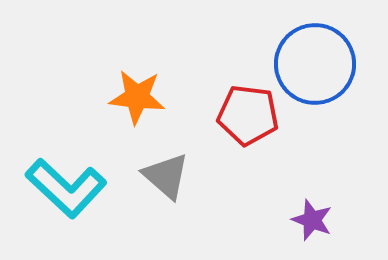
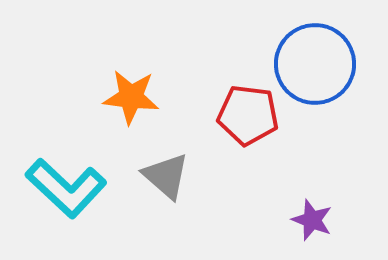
orange star: moved 6 px left
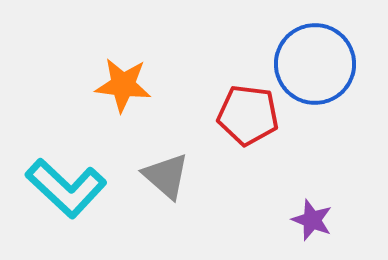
orange star: moved 8 px left, 12 px up
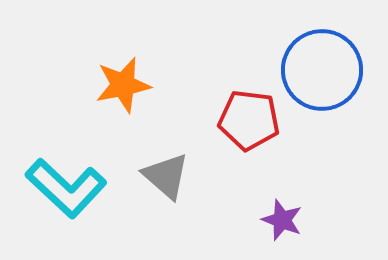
blue circle: moved 7 px right, 6 px down
orange star: rotated 18 degrees counterclockwise
red pentagon: moved 1 px right, 5 px down
purple star: moved 30 px left
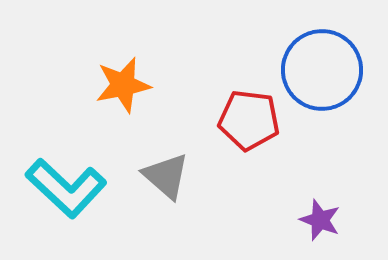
purple star: moved 38 px right
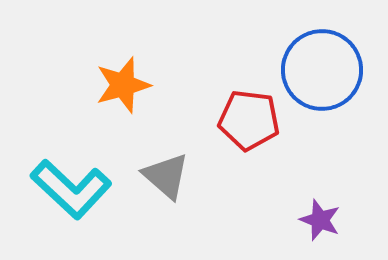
orange star: rotated 4 degrees counterclockwise
cyan L-shape: moved 5 px right, 1 px down
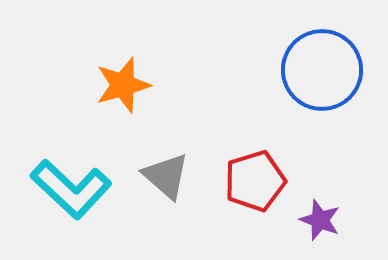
red pentagon: moved 6 px right, 61 px down; rotated 24 degrees counterclockwise
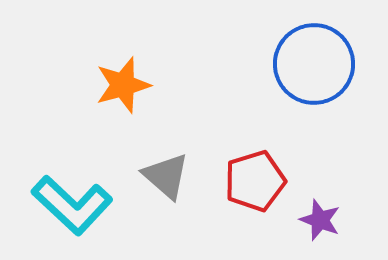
blue circle: moved 8 px left, 6 px up
cyan L-shape: moved 1 px right, 16 px down
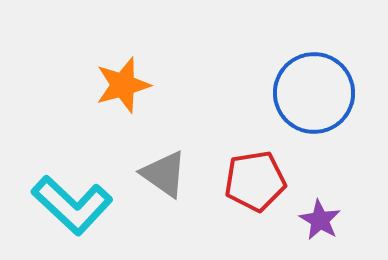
blue circle: moved 29 px down
gray triangle: moved 2 px left, 2 px up; rotated 6 degrees counterclockwise
red pentagon: rotated 8 degrees clockwise
purple star: rotated 9 degrees clockwise
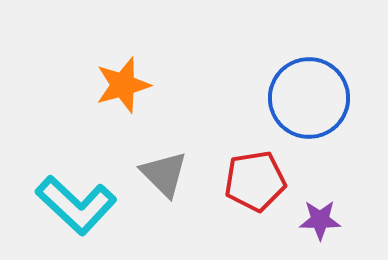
blue circle: moved 5 px left, 5 px down
gray triangle: rotated 10 degrees clockwise
cyan L-shape: moved 4 px right
purple star: rotated 30 degrees counterclockwise
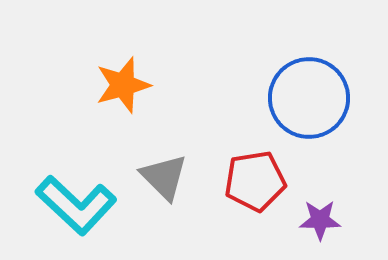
gray triangle: moved 3 px down
